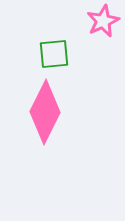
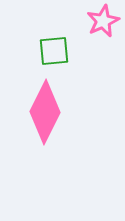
green square: moved 3 px up
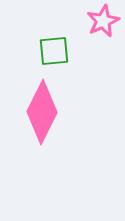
pink diamond: moved 3 px left
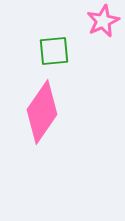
pink diamond: rotated 8 degrees clockwise
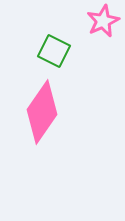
green square: rotated 32 degrees clockwise
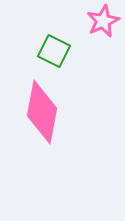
pink diamond: rotated 24 degrees counterclockwise
